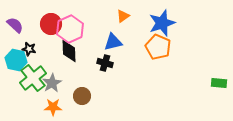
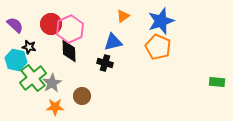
blue star: moved 1 px left, 2 px up
black star: moved 2 px up
green rectangle: moved 2 px left, 1 px up
orange star: moved 2 px right
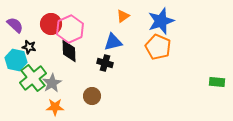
brown circle: moved 10 px right
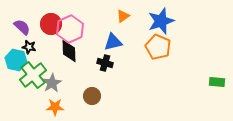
purple semicircle: moved 7 px right, 2 px down
green cross: moved 3 px up
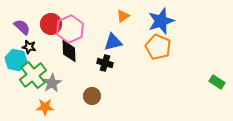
green rectangle: rotated 28 degrees clockwise
orange star: moved 10 px left
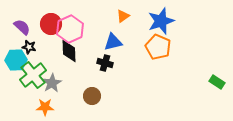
cyan hexagon: rotated 15 degrees counterclockwise
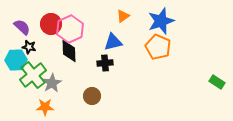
black cross: rotated 21 degrees counterclockwise
